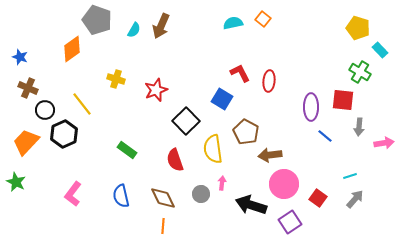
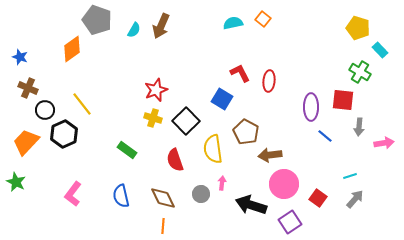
yellow cross at (116, 79): moved 37 px right, 39 px down
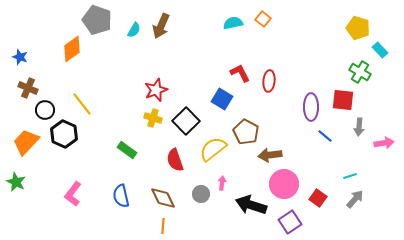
black hexagon at (64, 134): rotated 12 degrees counterclockwise
yellow semicircle at (213, 149): rotated 60 degrees clockwise
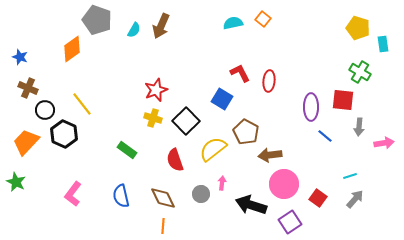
cyan rectangle at (380, 50): moved 3 px right, 6 px up; rotated 35 degrees clockwise
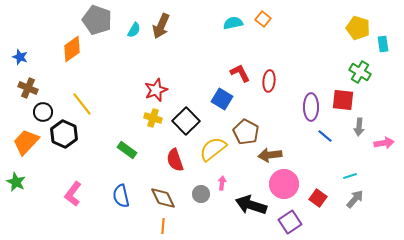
black circle at (45, 110): moved 2 px left, 2 px down
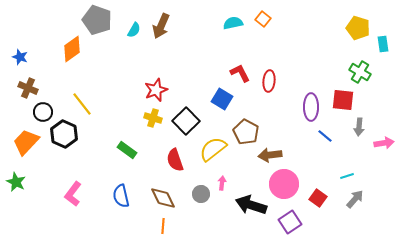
cyan line at (350, 176): moved 3 px left
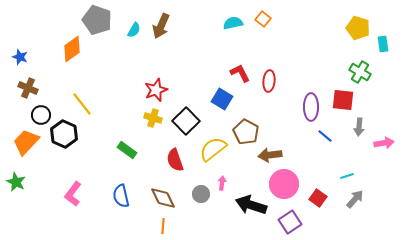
black circle at (43, 112): moved 2 px left, 3 px down
